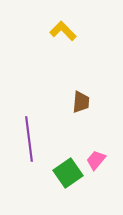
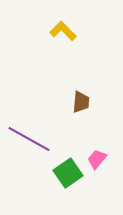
purple line: rotated 54 degrees counterclockwise
pink trapezoid: moved 1 px right, 1 px up
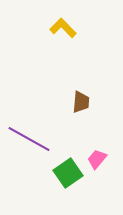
yellow L-shape: moved 3 px up
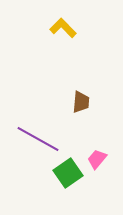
purple line: moved 9 px right
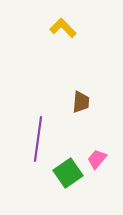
purple line: rotated 69 degrees clockwise
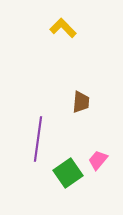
pink trapezoid: moved 1 px right, 1 px down
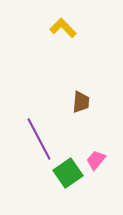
purple line: moved 1 px right; rotated 36 degrees counterclockwise
pink trapezoid: moved 2 px left
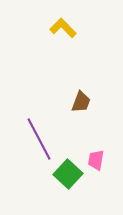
brown trapezoid: rotated 15 degrees clockwise
pink trapezoid: rotated 30 degrees counterclockwise
green square: moved 1 px down; rotated 12 degrees counterclockwise
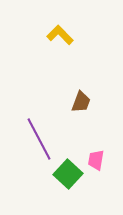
yellow L-shape: moved 3 px left, 7 px down
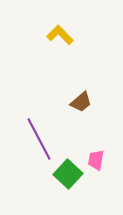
brown trapezoid: rotated 30 degrees clockwise
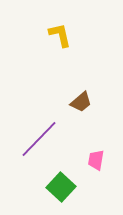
yellow L-shape: rotated 32 degrees clockwise
purple line: rotated 72 degrees clockwise
green square: moved 7 px left, 13 px down
